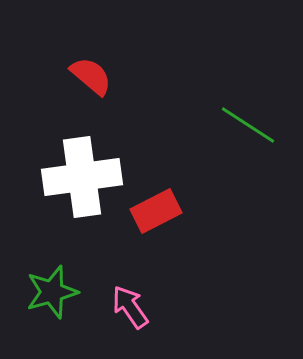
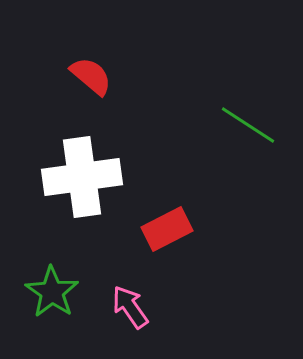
red rectangle: moved 11 px right, 18 px down
green star: rotated 22 degrees counterclockwise
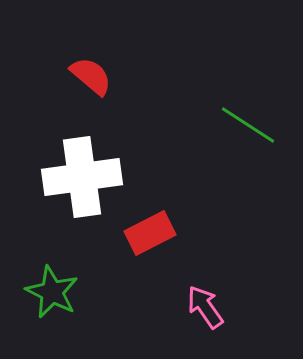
red rectangle: moved 17 px left, 4 px down
green star: rotated 8 degrees counterclockwise
pink arrow: moved 75 px right
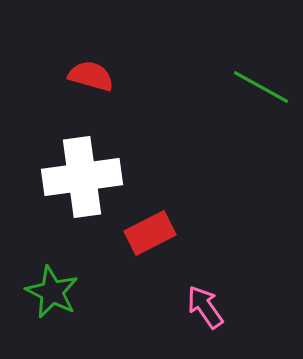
red semicircle: rotated 24 degrees counterclockwise
green line: moved 13 px right, 38 px up; rotated 4 degrees counterclockwise
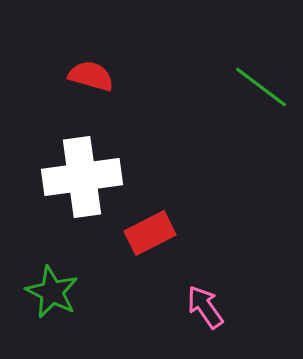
green line: rotated 8 degrees clockwise
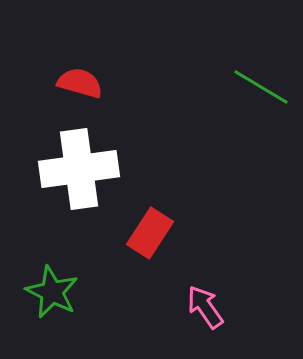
red semicircle: moved 11 px left, 7 px down
green line: rotated 6 degrees counterclockwise
white cross: moved 3 px left, 8 px up
red rectangle: rotated 30 degrees counterclockwise
